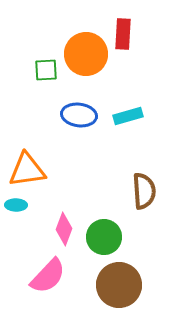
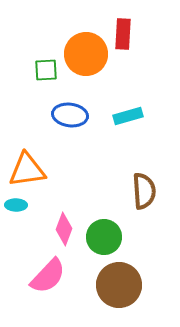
blue ellipse: moved 9 px left
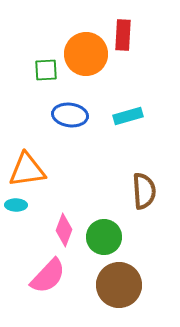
red rectangle: moved 1 px down
pink diamond: moved 1 px down
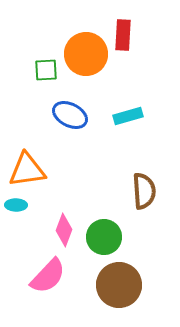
blue ellipse: rotated 20 degrees clockwise
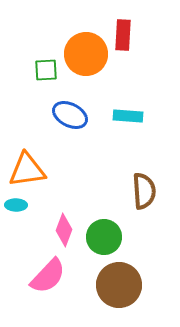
cyan rectangle: rotated 20 degrees clockwise
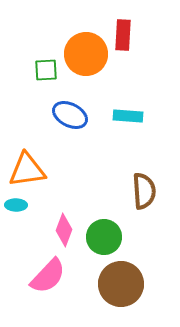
brown circle: moved 2 px right, 1 px up
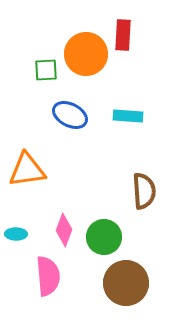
cyan ellipse: moved 29 px down
pink semicircle: rotated 48 degrees counterclockwise
brown circle: moved 5 px right, 1 px up
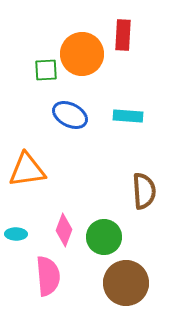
orange circle: moved 4 px left
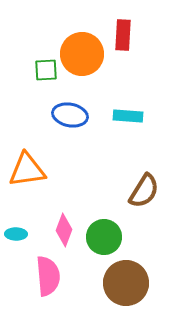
blue ellipse: rotated 16 degrees counterclockwise
brown semicircle: rotated 36 degrees clockwise
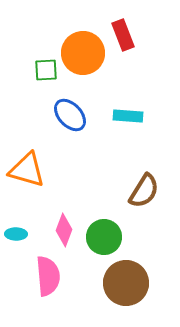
red rectangle: rotated 24 degrees counterclockwise
orange circle: moved 1 px right, 1 px up
blue ellipse: rotated 36 degrees clockwise
orange triangle: rotated 24 degrees clockwise
